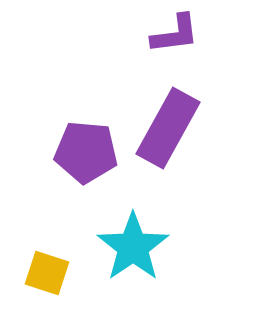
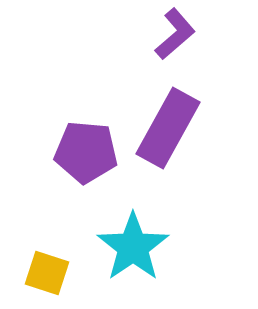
purple L-shape: rotated 34 degrees counterclockwise
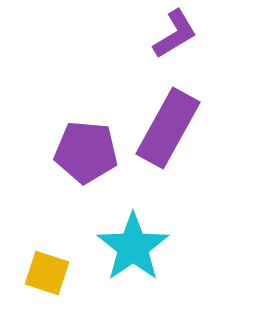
purple L-shape: rotated 10 degrees clockwise
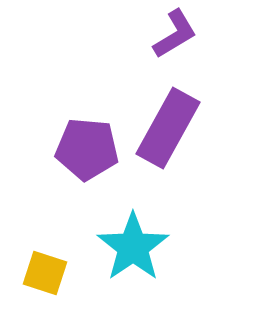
purple pentagon: moved 1 px right, 3 px up
yellow square: moved 2 px left
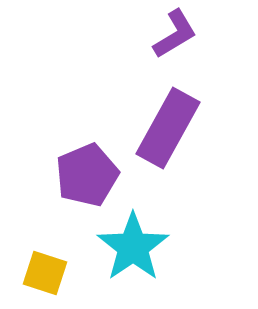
purple pentagon: moved 26 px down; rotated 28 degrees counterclockwise
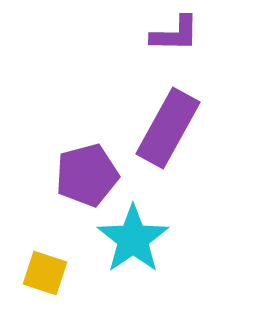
purple L-shape: rotated 32 degrees clockwise
purple pentagon: rotated 8 degrees clockwise
cyan star: moved 8 px up
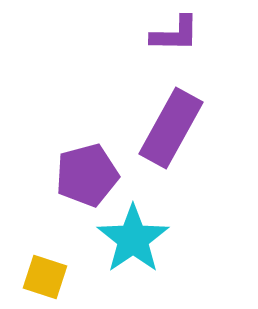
purple rectangle: moved 3 px right
yellow square: moved 4 px down
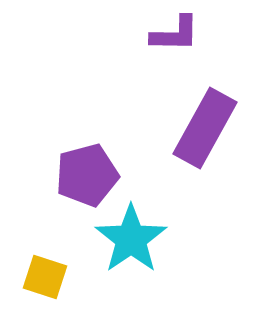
purple rectangle: moved 34 px right
cyan star: moved 2 px left
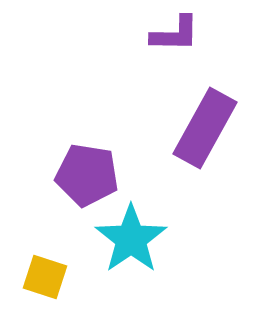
purple pentagon: rotated 24 degrees clockwise
